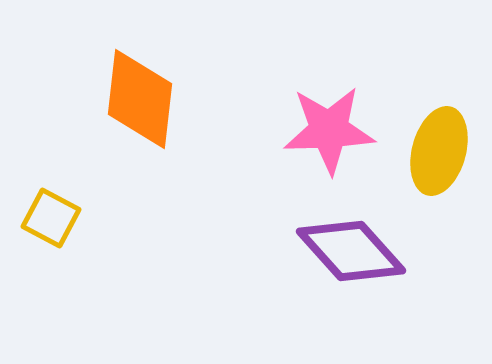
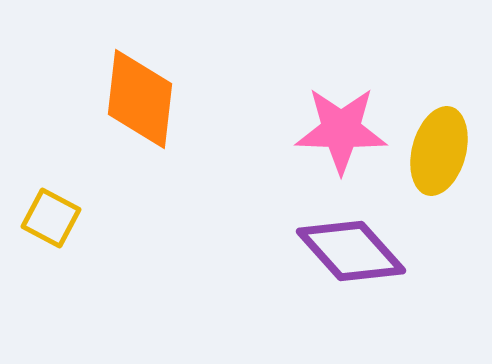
pink star: moved 12 px right; rotated 4 degrees clockwise
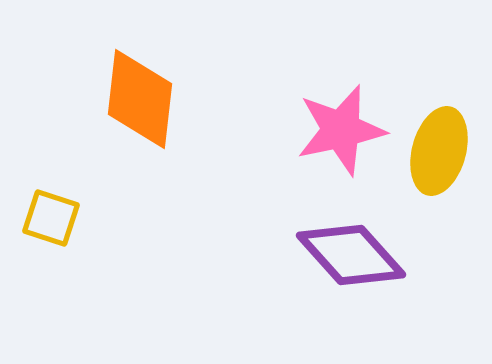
pink star: rotated 14 degrees counterclockwise
yellow square: rotated 10 degrees counterclockwise
purple diamond: moved 4 px down
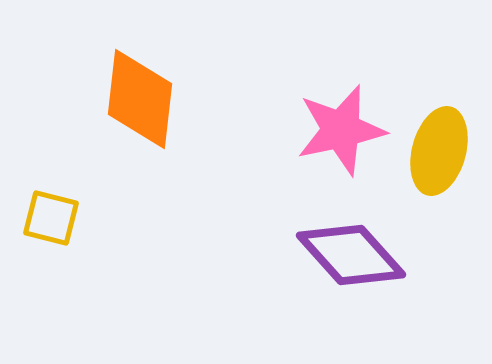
yellow square: rotated 4 degrees counterclockwise
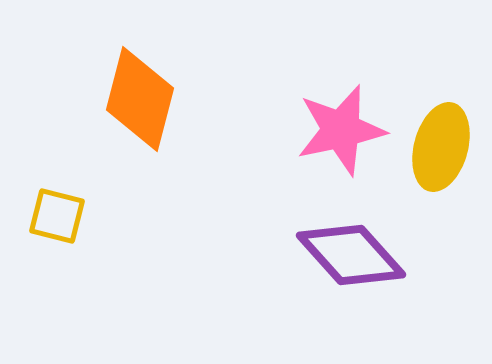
orange diamond: rotated 8 degrees clockwise
yellow ellipse: moved 2 px right, 4 px up
yellow square: moved 6 px right, 2 px up
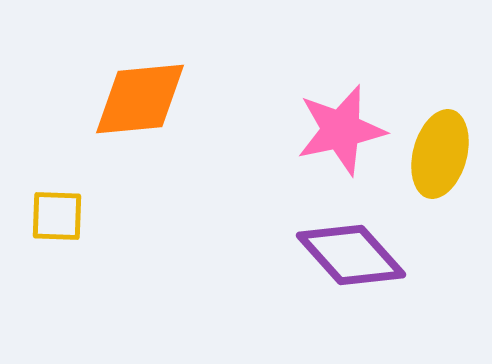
orange diamond: rotated 70 degrees clockwise
yellow ellipse: moved 1 px left, 7 px down
yellow square: rotated 12 degrees counterclockwise
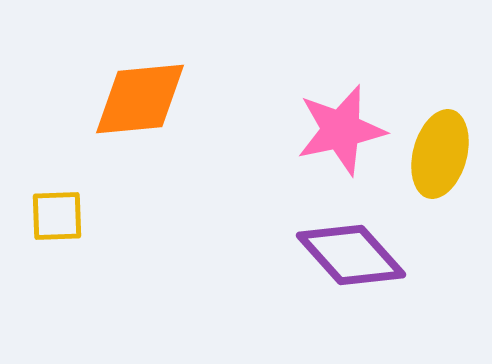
yellow square: rotated 4 degrees counterclockwise
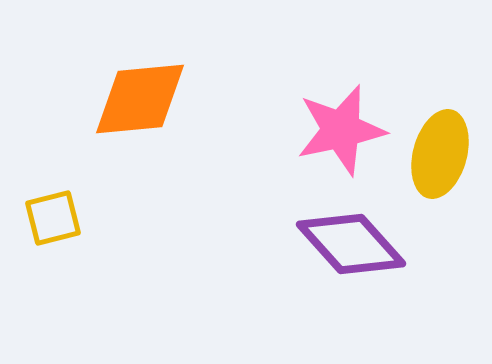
yellow square: moved 4 px left, 2 px down; rotated 12 degrees counterclockwise
purple diamond: moved 11 px up
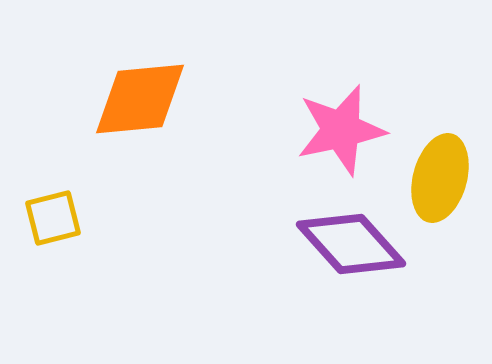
yellow ellipse: moved 24 px down
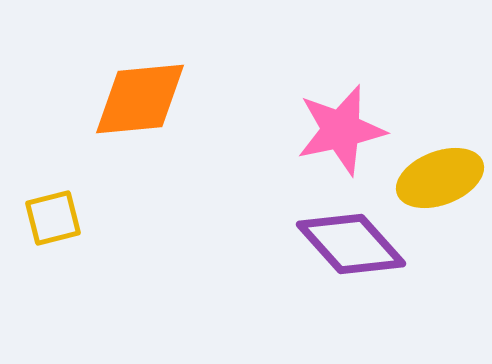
yellow ellipse: rotated 54 degrees clockwise
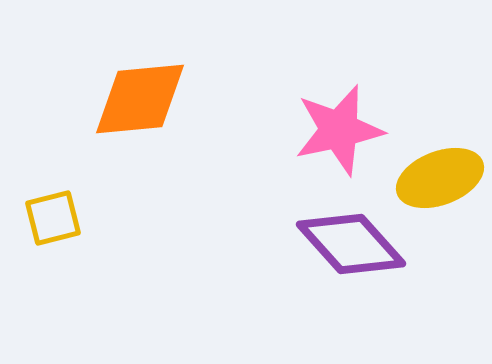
pink star: moved 2 px left
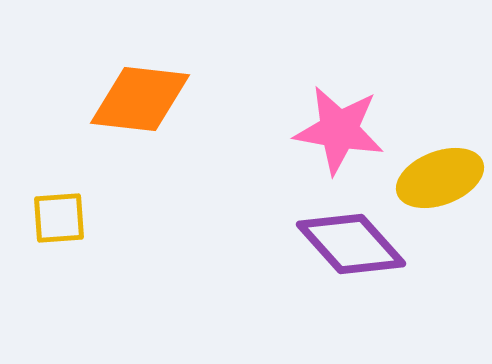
orange diamond: rotated 12 degrees clockwise
pink star: rotated 22 degrees clockwise
yellow square: moved 6 px right; rotated 10 degrees clockwise
